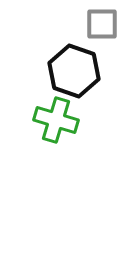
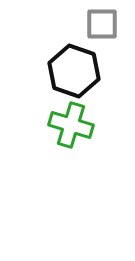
green cross: moved 15 px right, 5 px down
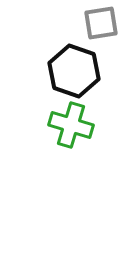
gray square: moved 1 px left, 1 px up; rotated 9 degrees counterclockwise
